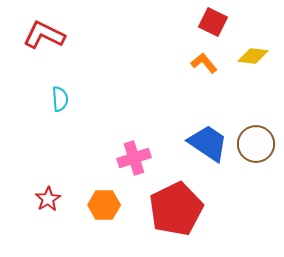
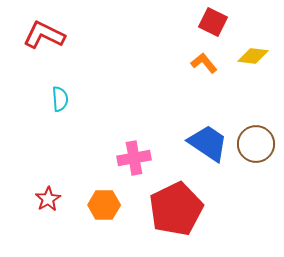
pink cross: rotated 8 degrees clockwise
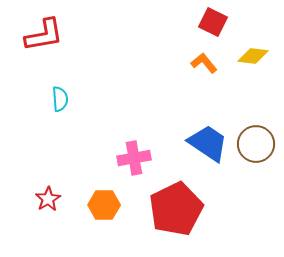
red L-shape: rotated 144 degrees clockwise
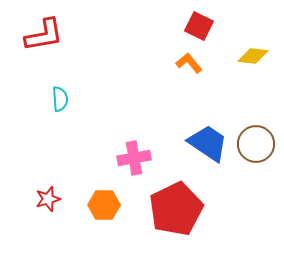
red square: moved 14 px left, 4 px down
orange L-shape: moved 15 px left
red star: rotated 15 degrees clockwise
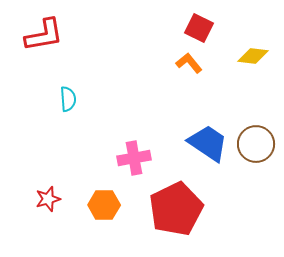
red square: moved 2 px down
cyan semicircle: moved 8 px right
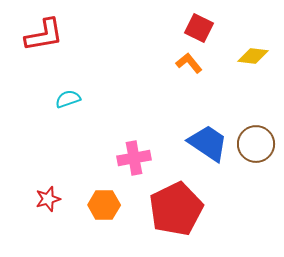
cyan semicircle: rotated 105 degrees counterclockwise
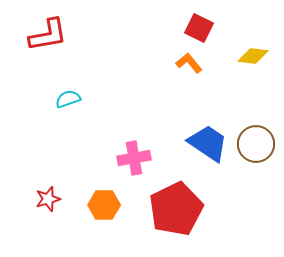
red L-shape: moved 4 px right
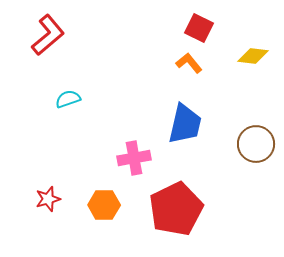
red L-shape: rotated 30 degrees counterclockwise
blue trapezoid: moved 23 px left, 19 px up; rotated 69 degrees clockwise
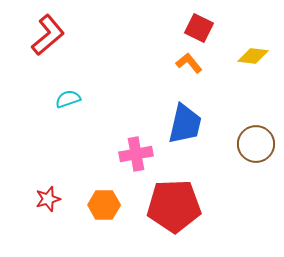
pink cross: moved 2 px right, 4 px up
red pentagon: moved 2 px left, 3 px up; rotated 24 degrees clockwise
